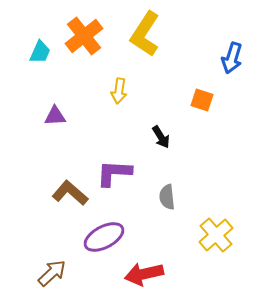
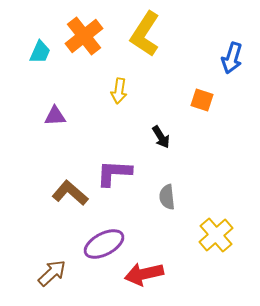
purple ellipse: moved 7 px down
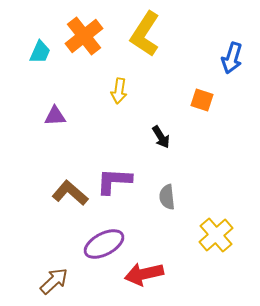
purple L-shape: moved 8 px down
brown arrow: moved 2 px right, 8 px down
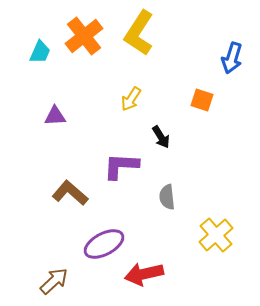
yellow L-shape: moved 6 px left, 1 px up
yellow arrow: moved 12 px right, 8 px down; rotated 25 degrees clockwise
purple L-shape: moved 7 px right, 15 px up
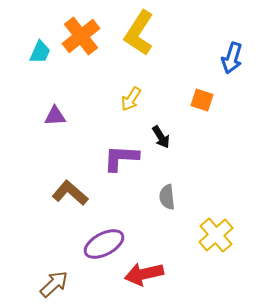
orange cross: moved 3 px left
purple L-shape: moved 8 px up
brown arrow: moved 3 px down
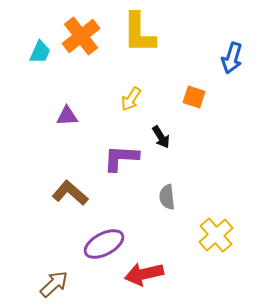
yellow L-shape: rotated 33 degrees counterclockwise
orange square: moved 8 px left, 3 px up
purple triangle: moved 12 px right
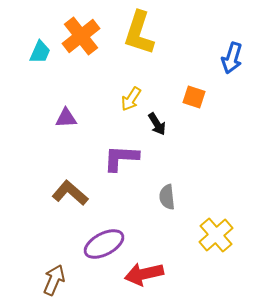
yellow L-shape: rotated 18 degrees clockwise
purple triangle: moved 1 px left, 2 px down
black arrow: moved 4 px left, 13 px up
brown arrow: moved 4 px up; rotated 24 degrees counterclockwise
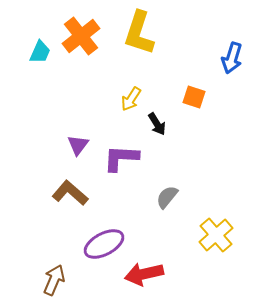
purple triangle: moved 12 px right, 27 px down; rotated 50 degrees counterclockwise
gray semicircle: rotated 45 degrees clockwise
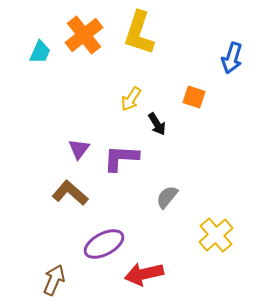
orange cross: moved 3 px right, 1 px up
purple triangle: moved 1 px right, 4 px down
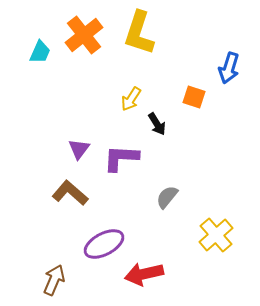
blue arrow: moved 3 px left, 10 px down
